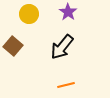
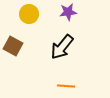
purple star: rotated 30 degrees clockwise
brown square: rotated 12 degrees counterclockwise
orange line: moved 1 px down; rotated 18 degrees clockwise
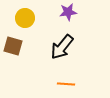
yellow circle: moved 4 px left, 4 px down
brown square: rotated 12 degrees counterclockwise
orange line: moved 2 px up
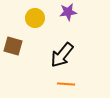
yellow circle: moved 10 px right
black arrow: moved 8 px down
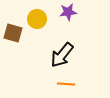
yellow circle: moved 2 px right, 1 px down
brown square: moved 13 px up
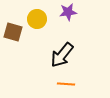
brown square: moved 1 px up
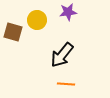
yellow circle: moved 1 px down
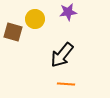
yellow circle: moved 2 px left, 1 px up
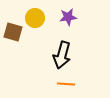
purple star: moved 5 px down
yellow circle: moved 1 px up
black arrow: rotated 24 degrees counterclockwise
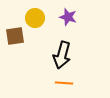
purple star: rotated 24 degrees clockwise
brown square: moved 2 px right, 4 px down; rotated 24 degrees counterclockwise
orange line: moved 2 px left, 1 px up
